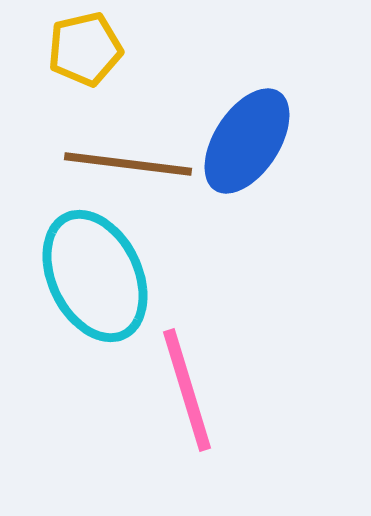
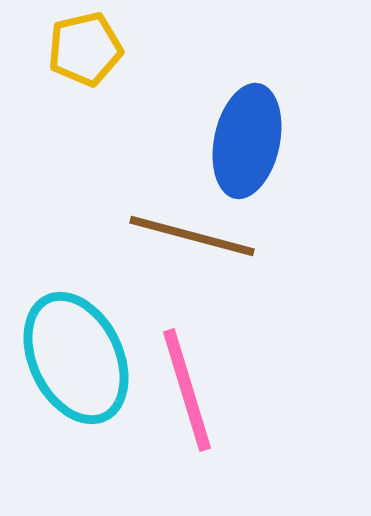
blue ellipse: rotated 21 degrees counterclockwise
brown line: moved 64 px right, 72 px down; rotated 8 degrees clockwise
cyan ellipse: moved 19 px left, 82 px down
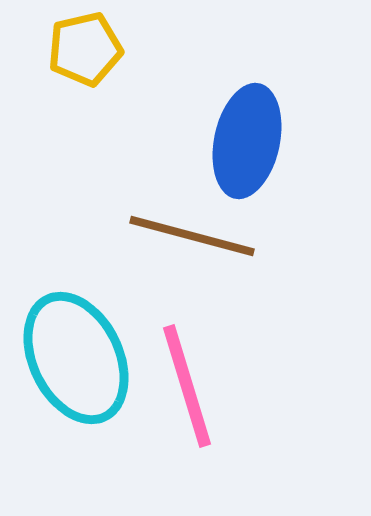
pink line: moved 4 px up
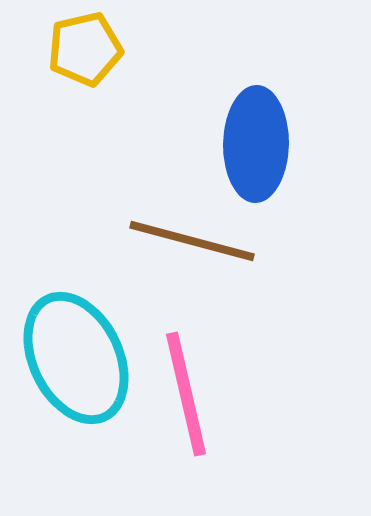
blue ellipse: moved 9 px right, 3 px down; rotated 11 degrees counterclockwise
brown line: moved 5 px down
pink line: moved 1 px left, 8 px down; rotated 4 degrees clockwise
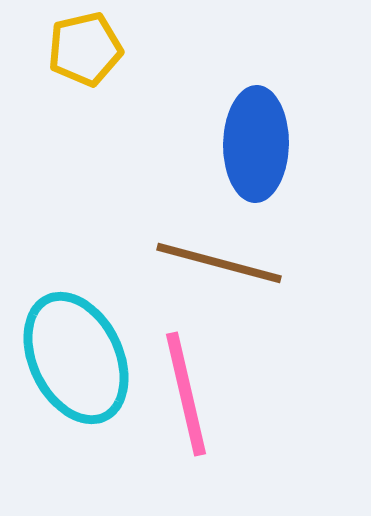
brown line: moved 27 px right, 22 px down
